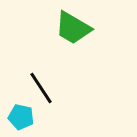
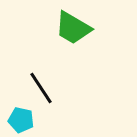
cyan pentagon: moved 3 px down
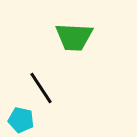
green trapezoid: moved 1 px right, 9 px down; rotated 27 degrees counterclockwise
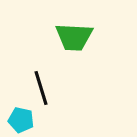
black line: rotated 16 degrees clockwise
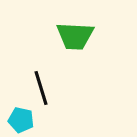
green trapezoid: moved 1 px right, 1 px up
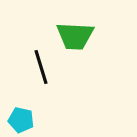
black line: moved 21 px up
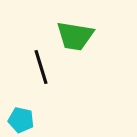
green trapezoid: rotated 6 degrees clockwise
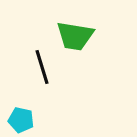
black line: moved 1 px right
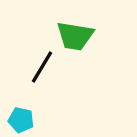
black line: rotated 48 degrees clockwise
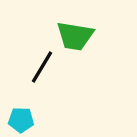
cyan pentagon: rotated 10 degrees counterclockwise
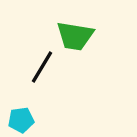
cyan pentagon: rotated 10 degrees counterclockwise
